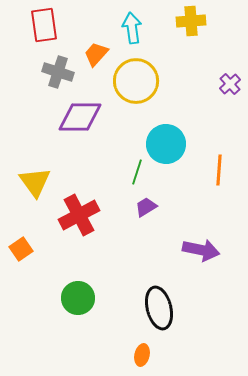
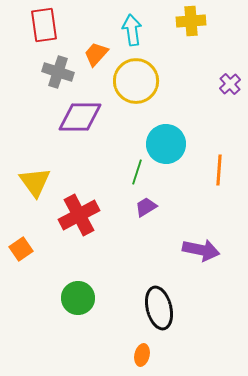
cyan arrow: moved 2 px down
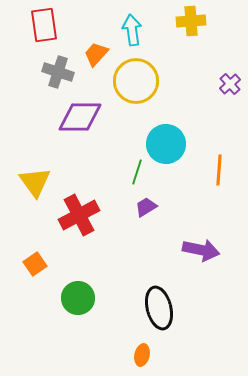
orange square: moved 14 px right, 15 px down
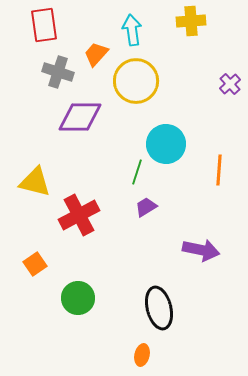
yellow triangle: rotated 40 degrees counterclockwise
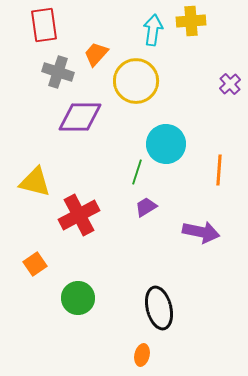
cyan arrow: moved 21 px right; rotated 16 degrees clockwise
purple arrow: moved 18 px up
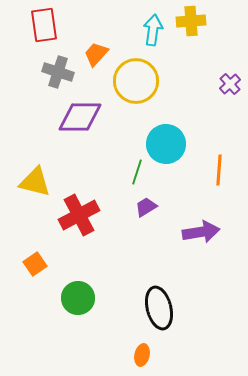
purple arrow: rotated 21 degrees counterclockwise
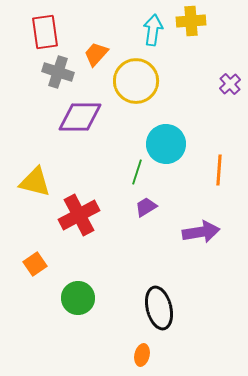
red rectangle: moved 1 px right, 7 px down
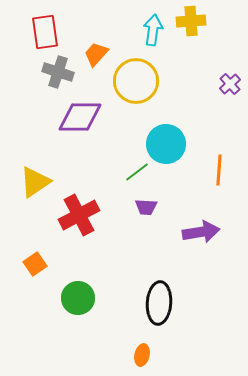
green line: rotated 35 degrees clockwise
yellow triangle: rotated 48 degrees counterclockwise
purple trapezoid: rotated 145 degrees counterclockwise
black ellipse: moved 5 px up; rotated 18 degrees clockwise
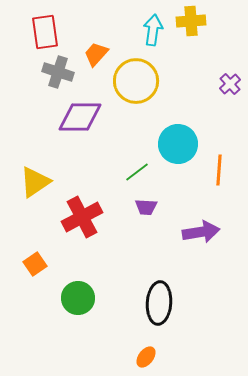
cyan circle: moved 12 px right
red cross: moved 3 px right, 2 px down
orange ellipse: moved 4 px right, 2 px down; rotated 25 degrees clockwise
